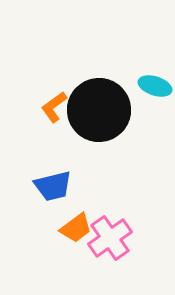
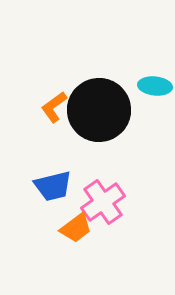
cyan ellipse: rotated 12 degrees counterclockwise
pink cross: moved 7 px left, 36 px up
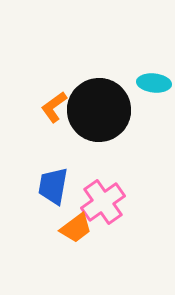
cyan ellipse: moved 1 px left, 3 px up
blue trapezoid: rotated 114 degrees clockwise
